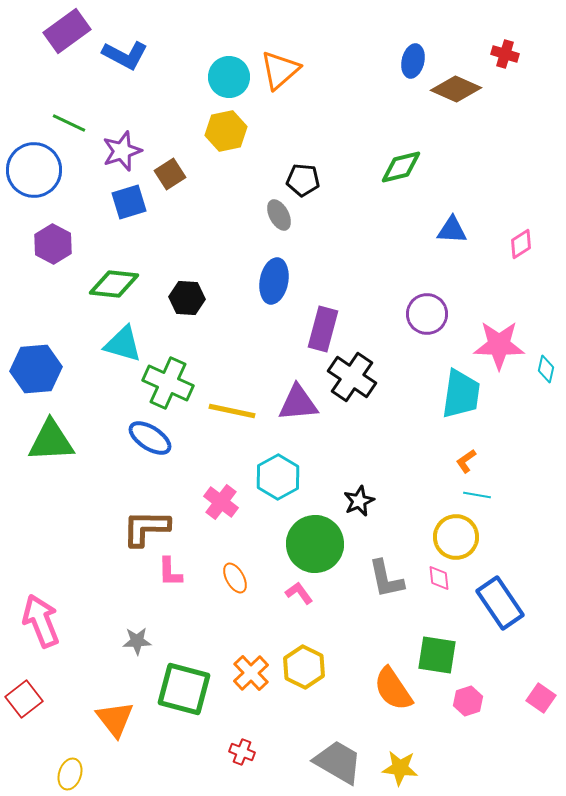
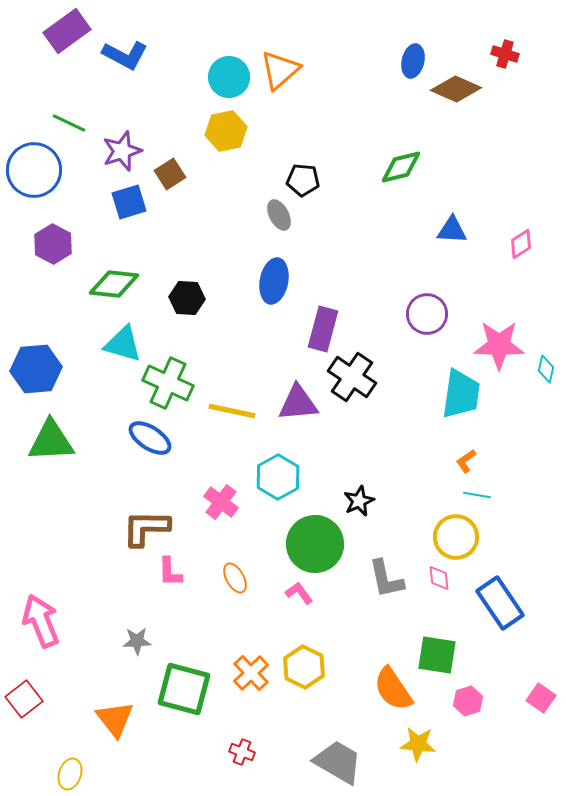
yellow star at (400, 768): moved 18 px right, 24 px up
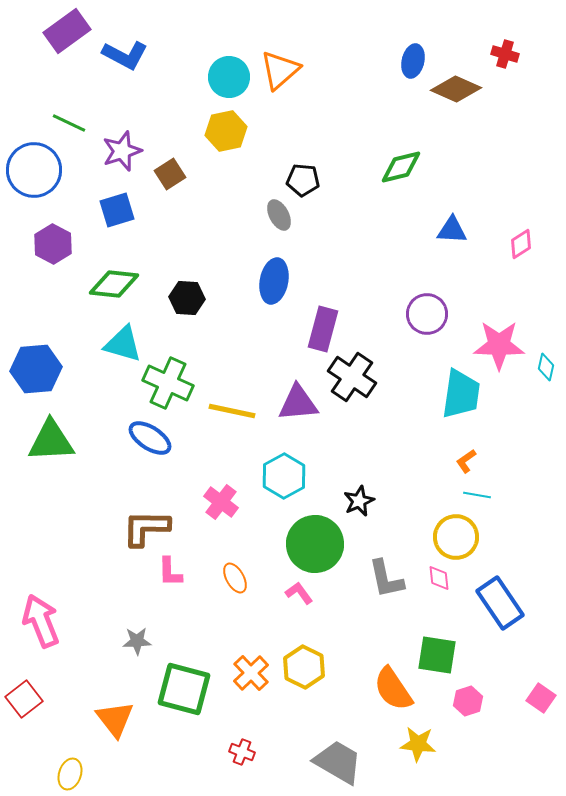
blue square at (129, 202): moved 12 px left, 8 px down
cyan diamond at (546, 369): moved 2 px up
cyan hexagon at (278, 477): moved 6 px right, 1 px up
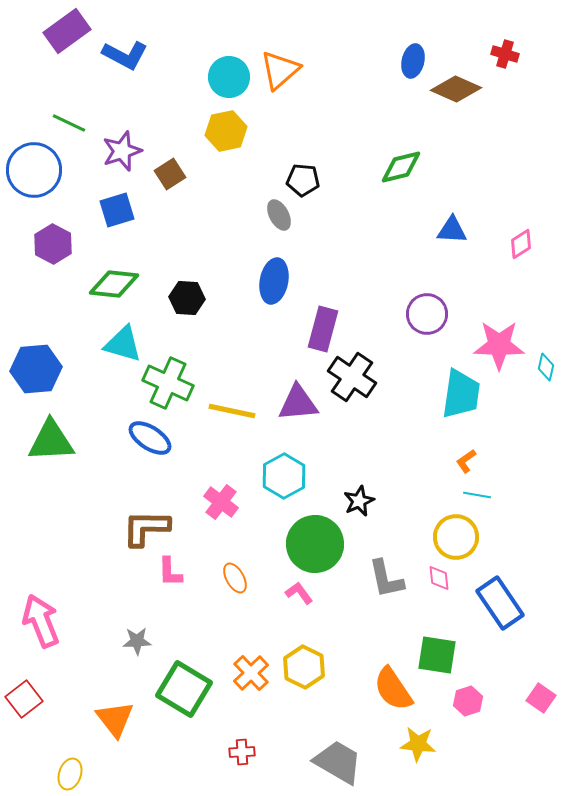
green square at (184, 689): rotated 16 degrees clockwise
red cross at (242, 752): rotated 25 degrees counterclockwise
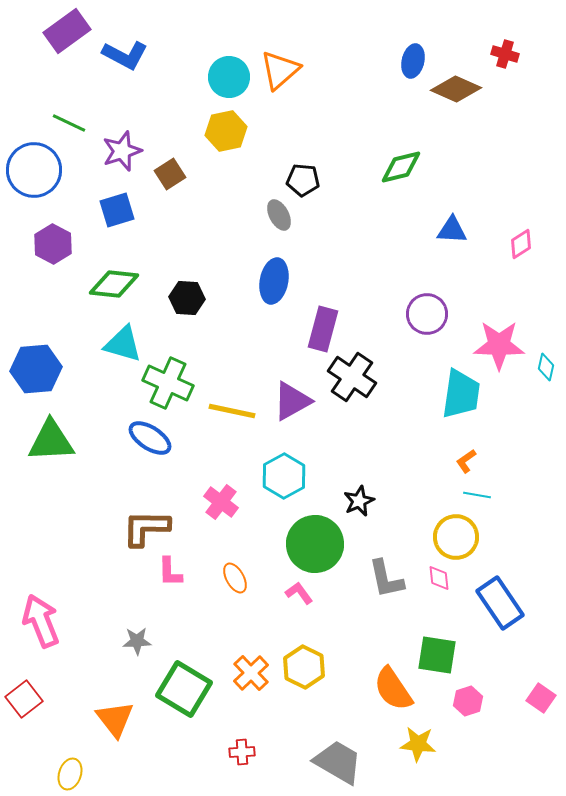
purple triangle at (298, 403): moved 6 px left, 2 px up; rotated 24 degrees counterclockwise
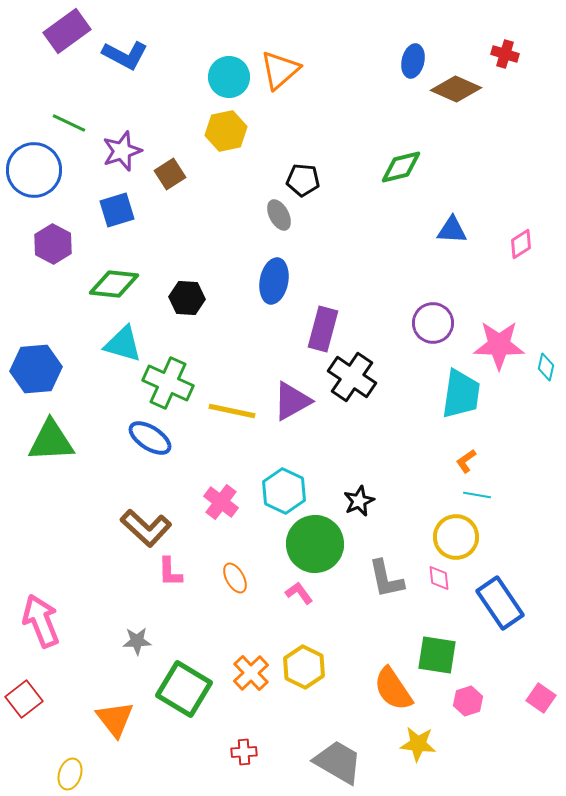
purple circle at (427, 314): moved 6 px right, 9 px down
cyan hexagon at (284, 476): moved 15 px down; rotated 6 degrees counterclockwise
brown L-shape at (146, 528): rotated 138 degrees counterclockwise
red cross at (242, 752): moved 2 px right
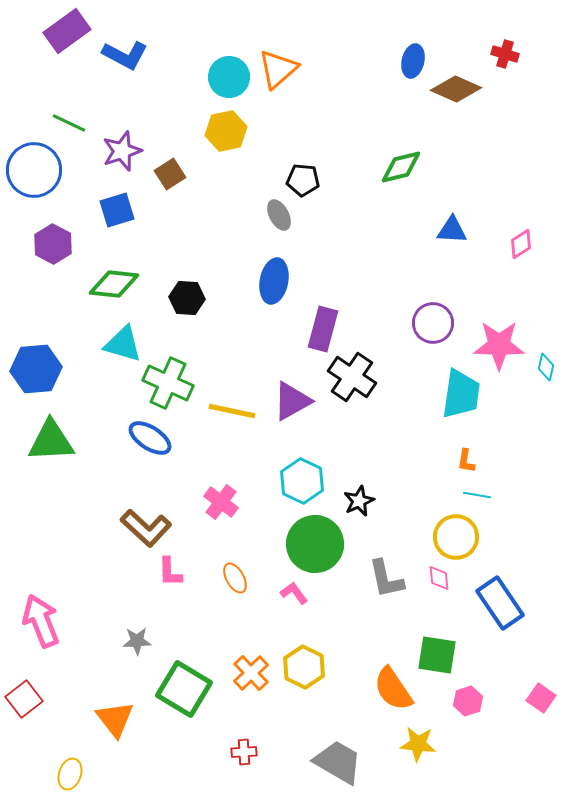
orange triangle at (280, 70): moved 2 px left, 1 px up
orange L-shape at (466, 461): rotated 45 degrees counterclockwise
cyan hexagon at (284, 491): moved 18 px right, 10 px up
pink L-shape at (299, 593): moved 5 px left
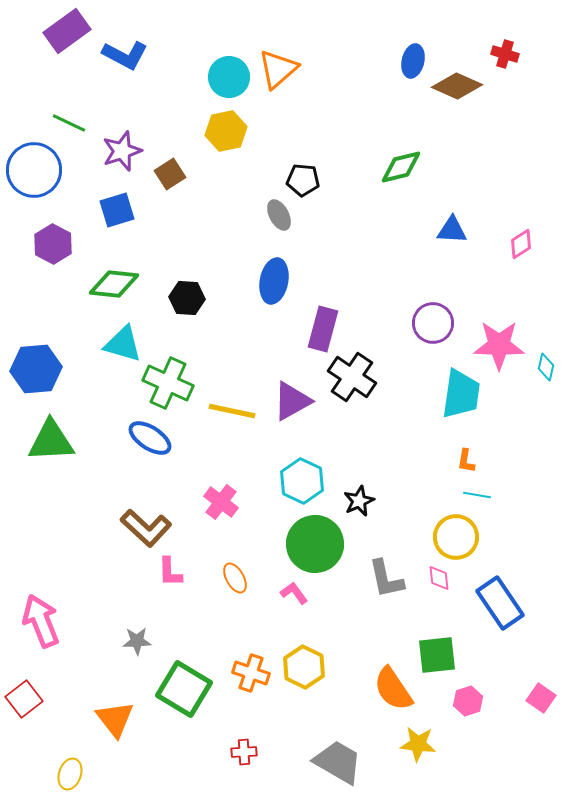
brown diamond at (456, 89): moved 1 px right, 3 px up
green square at (437, 655): rotated 15 degrees counterclockwise
orange cross at (251, 673): rotated 27 degrees counterclockwise
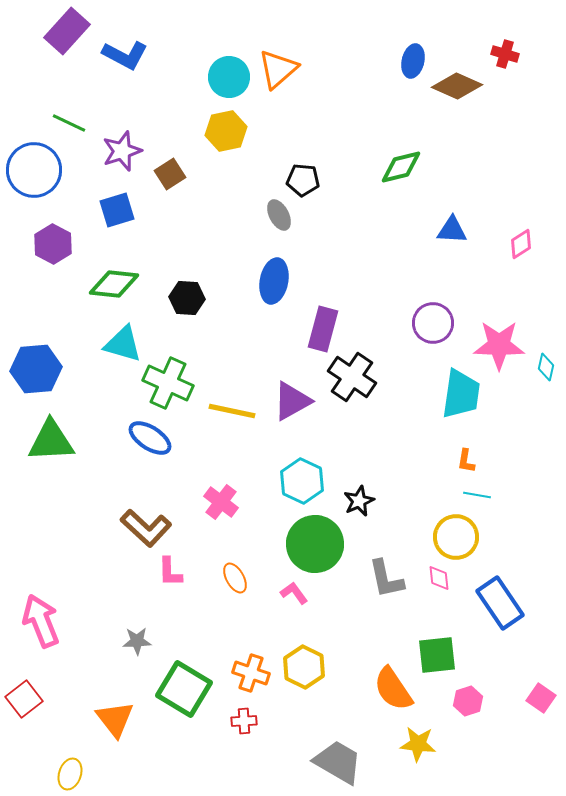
purple rectangle at (67, 31): rotated 12 degrees counterclockwise
red cross at (244, 752): moved 31 px up
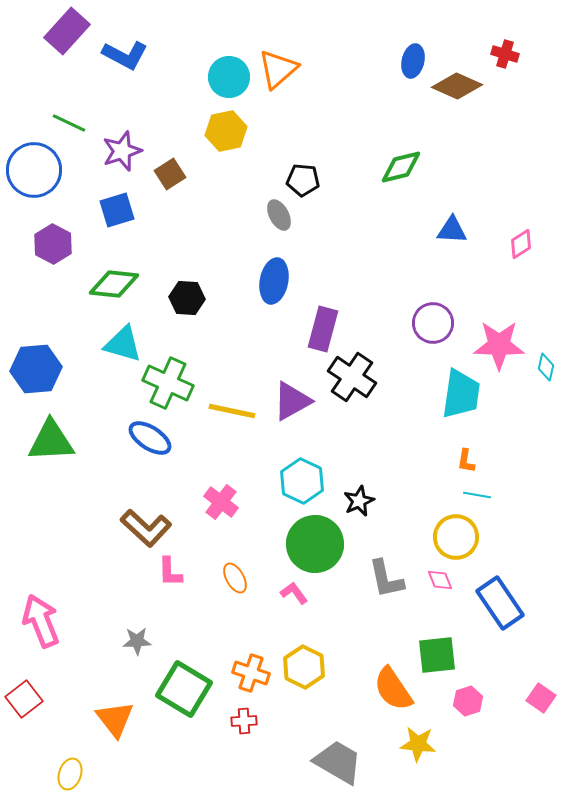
pink diamond at (439, 578): moved 1 px right, 2 px down; rotated 16 degrees counterclockwise
